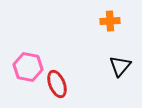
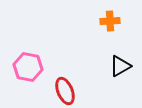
black triangle: rotated 20 degrees clockwise
red ellipse: moved 8 px right, 7 px down
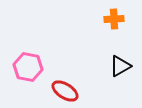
orange cross: moved 4 px right, 2 px up
red ellipse: rotated 36 degrees counterclockwise
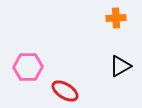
orange cross: moved 2 px right, 1 px up
pink hexagon: rotated 12 degrees counterclockwise
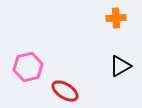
pink hexagon: rotated 12 degrees counterclockwise
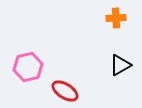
black triangle: moved 1 px up
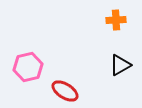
orange cross: moved 2 px down
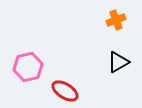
orange cross: rotated 18 degrees counterclockwise
black triangle: moved 2 px left, 3 px up
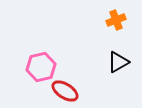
pink hexagon: moved 13 px right
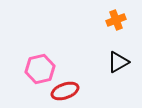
pink hexagon: moved 1 px left, 2 px down
red ellipse: rotated 52 degrees counterclockwise
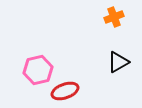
orange cross: moved 2 px left, 3 px up
pink hexagon: moved 2 px left, 1 px down
